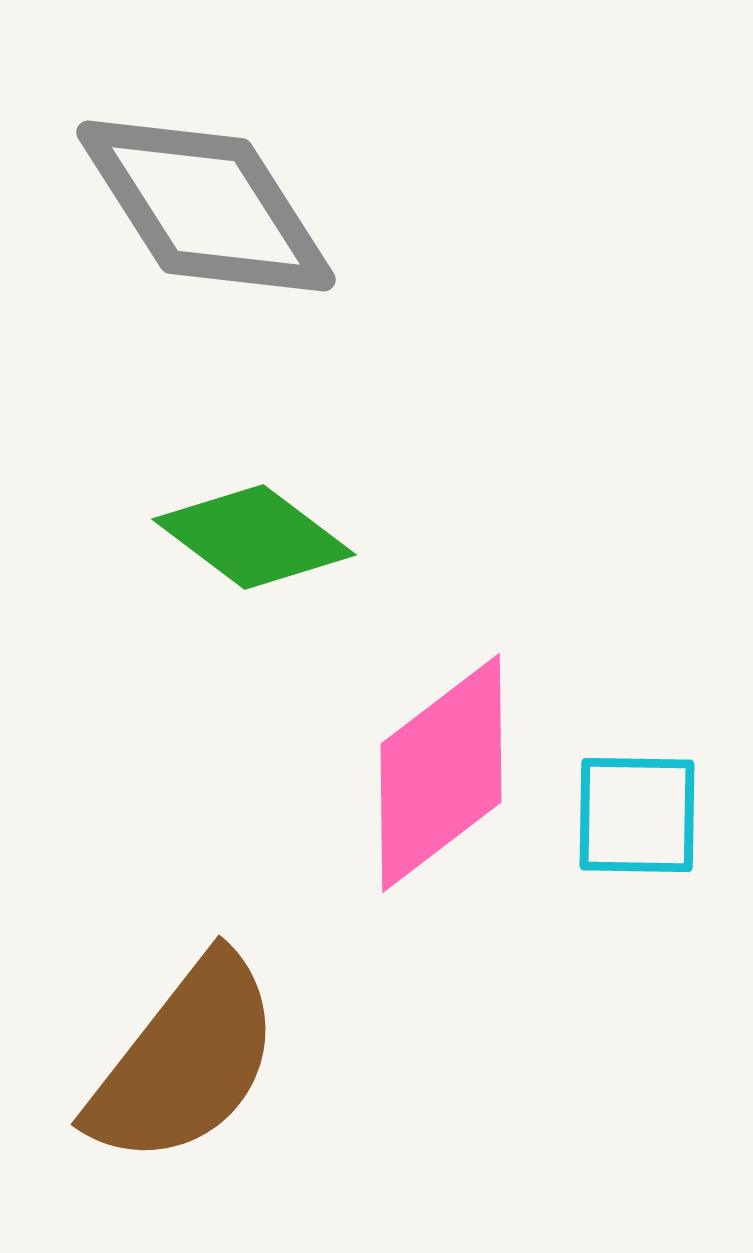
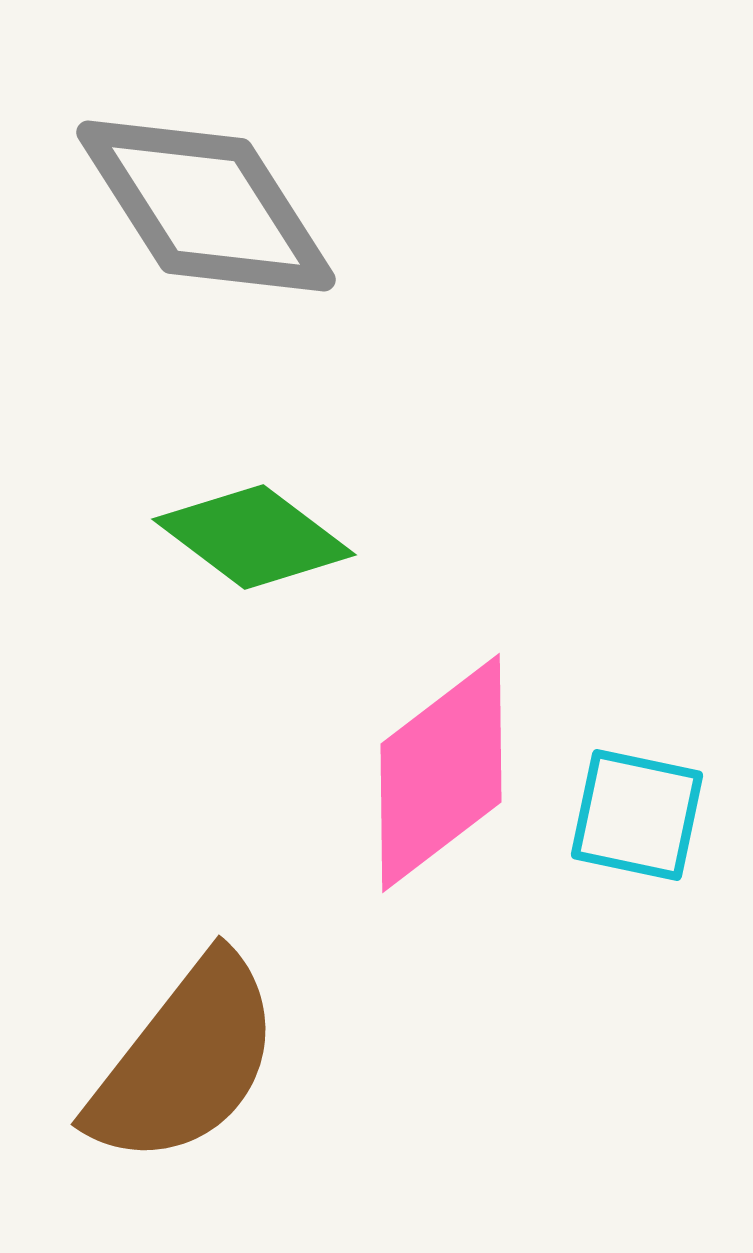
cyan square: rotated 11 degrees clockwise
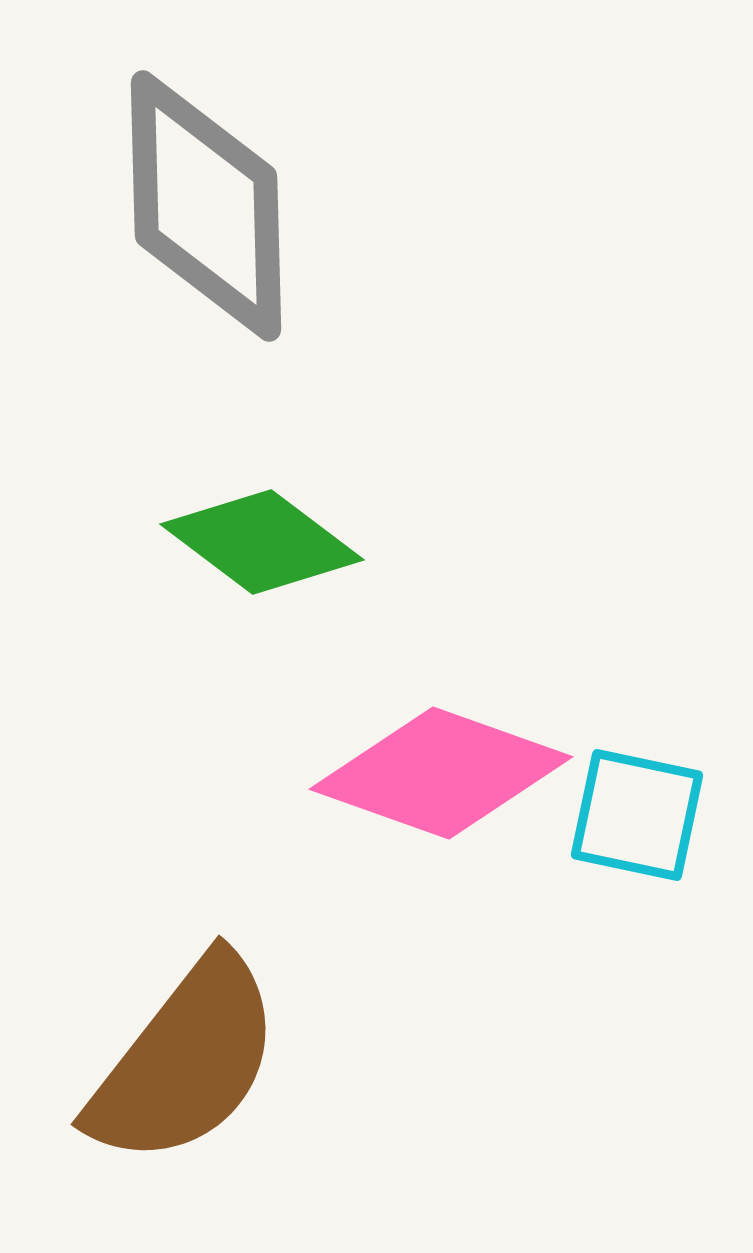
gray diamond: rotated 31 degrees clockwise
green diamond: moved 8 px right, 5 px down
pink diamond: rotated 57 degrees clockwise
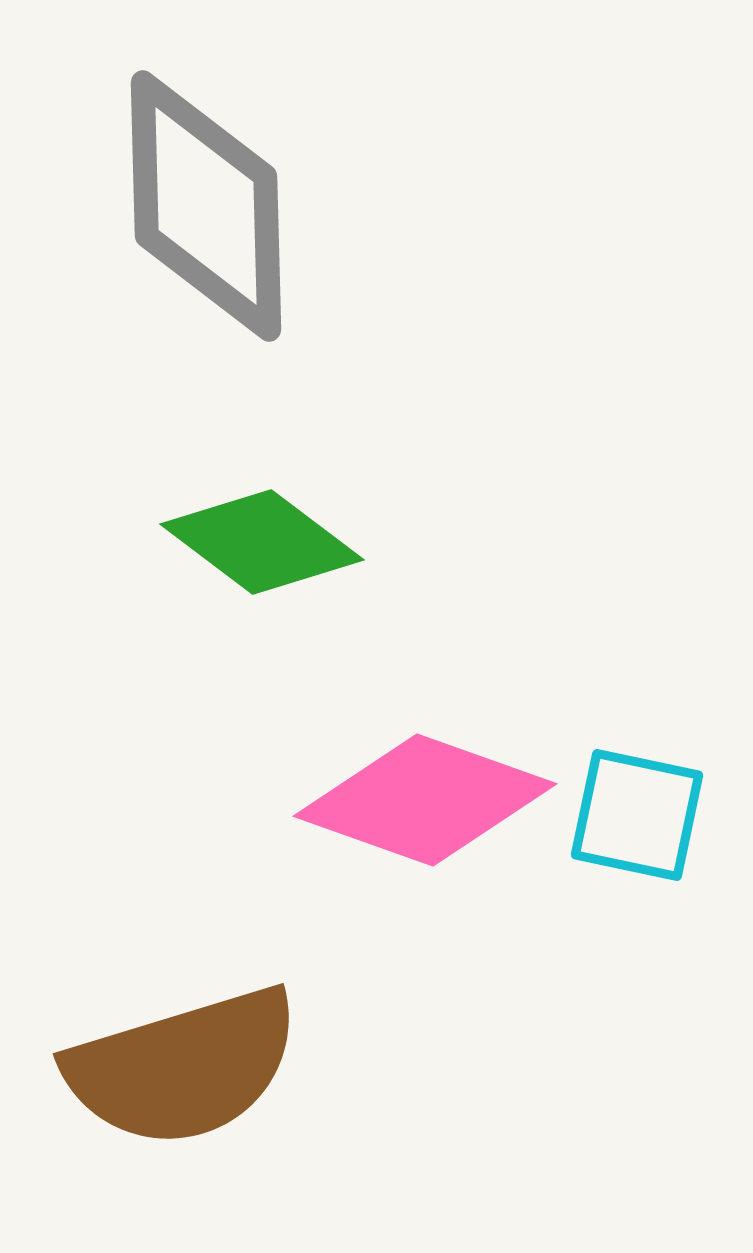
pink diamond: moved 16 px left, 27 px down
brown semicircle: moved 2 px left, 6 px down; rotated 35 degrees clockwise
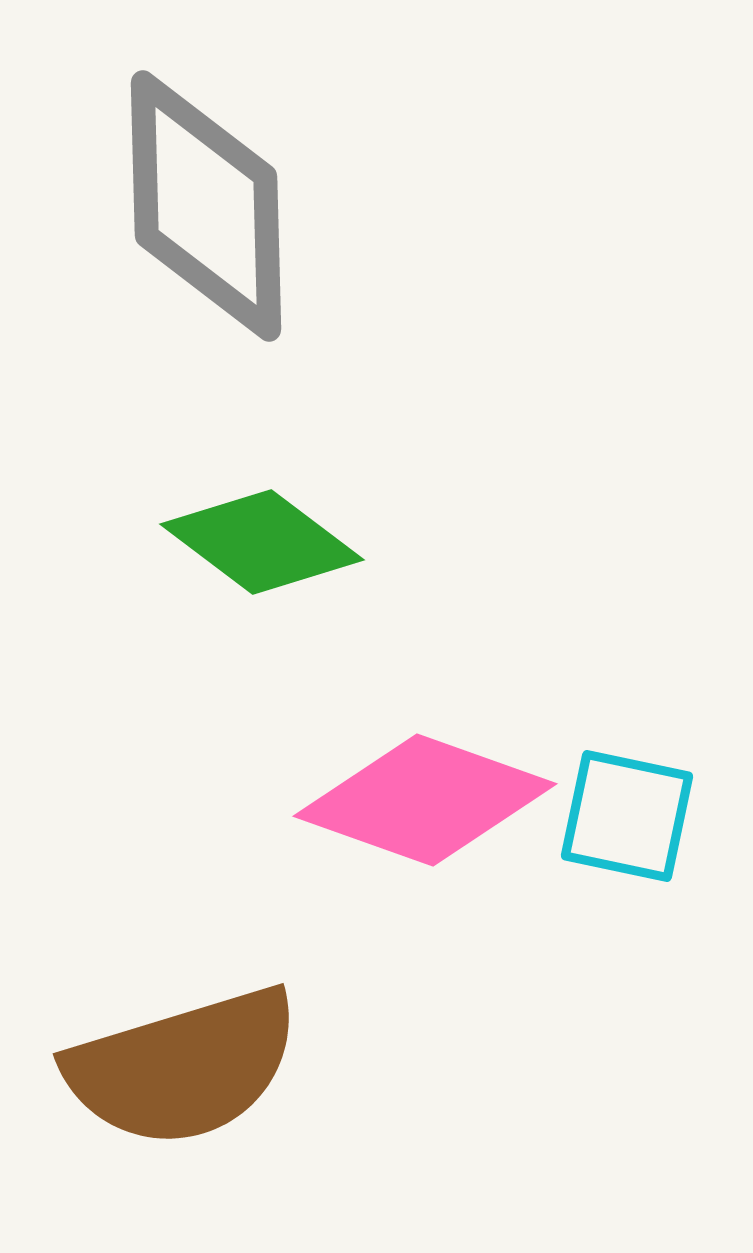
cyan square: moved 10 px left, 1 px down
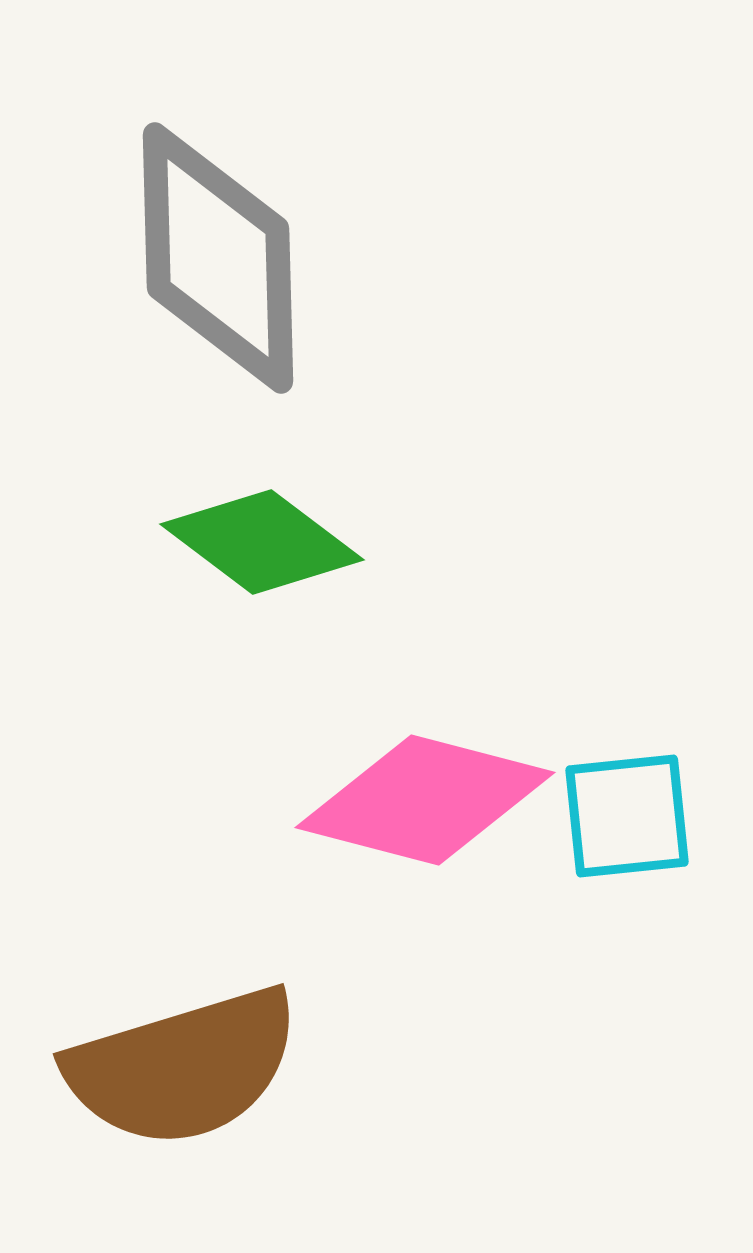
gray diamond: moved 12 px right, 52 px down
pink diamond: rotated 5 degrees counterclockwise
cyan square: rotated 18 degrees counterclockwise
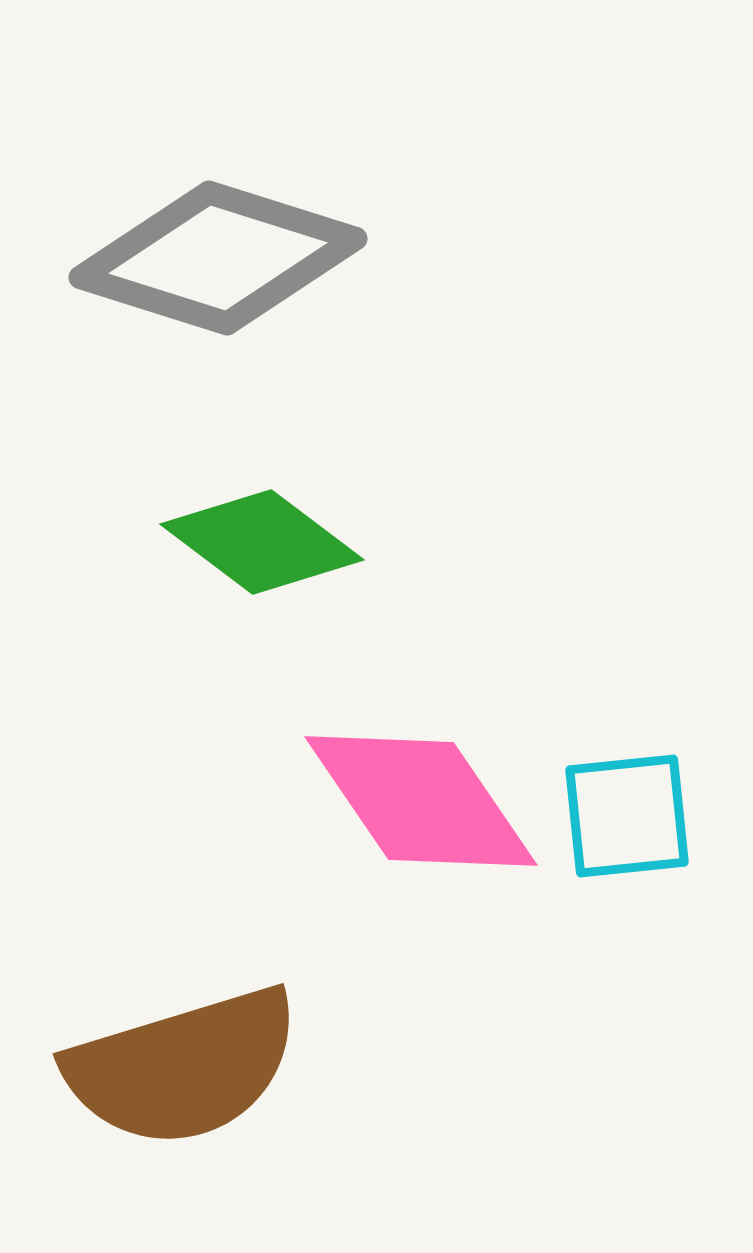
gray diamond: rotated 71 degrees counterclockwise
pink diamond: moved 4 px left, 1 px down; rotated 41 degrees clockwise
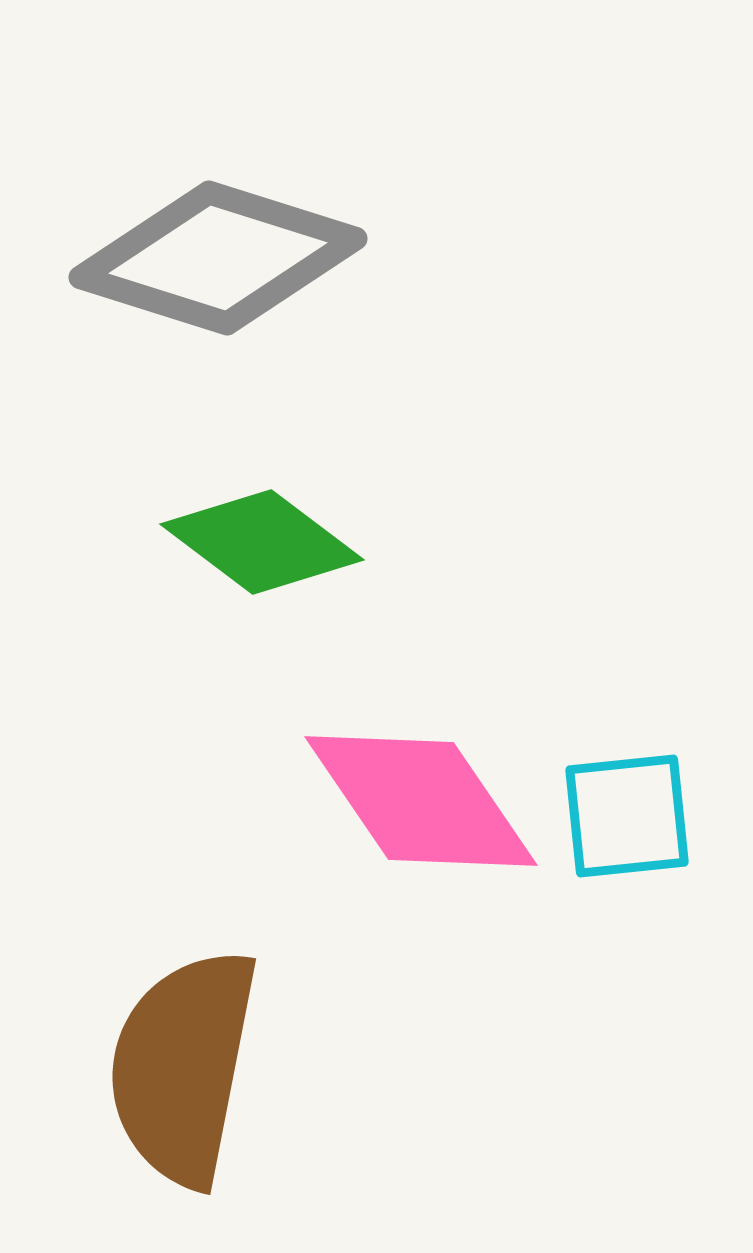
brown semicircle: rotated 118 degrees clockwise
